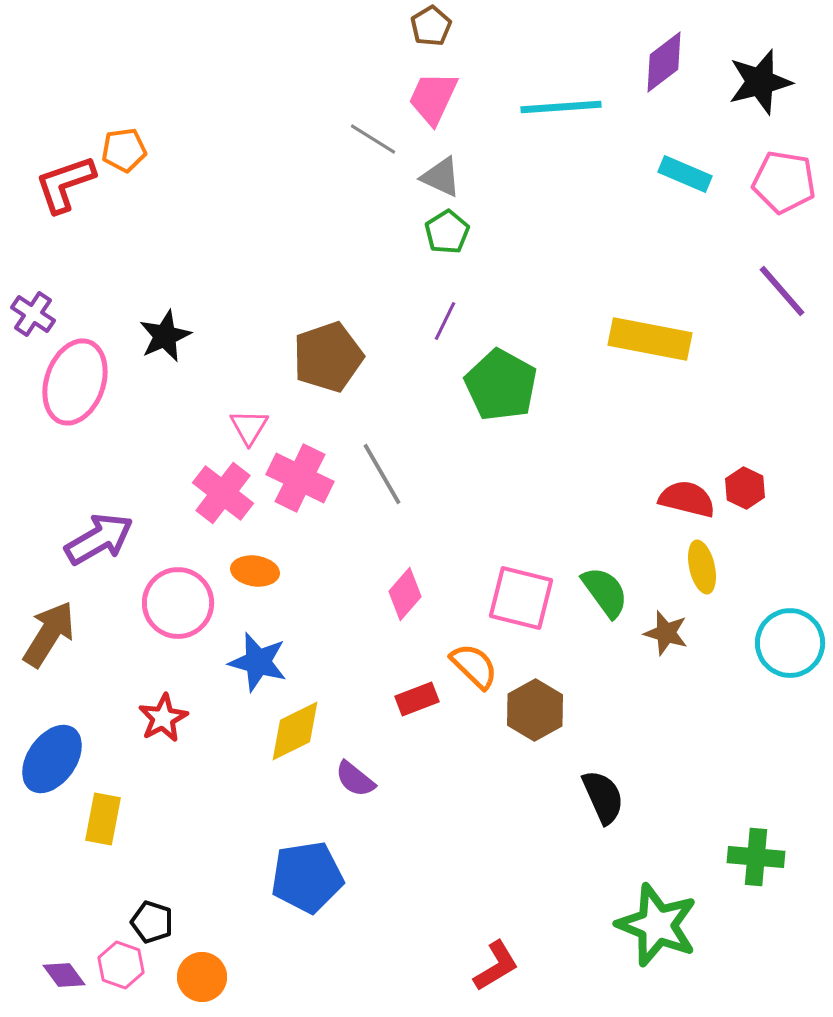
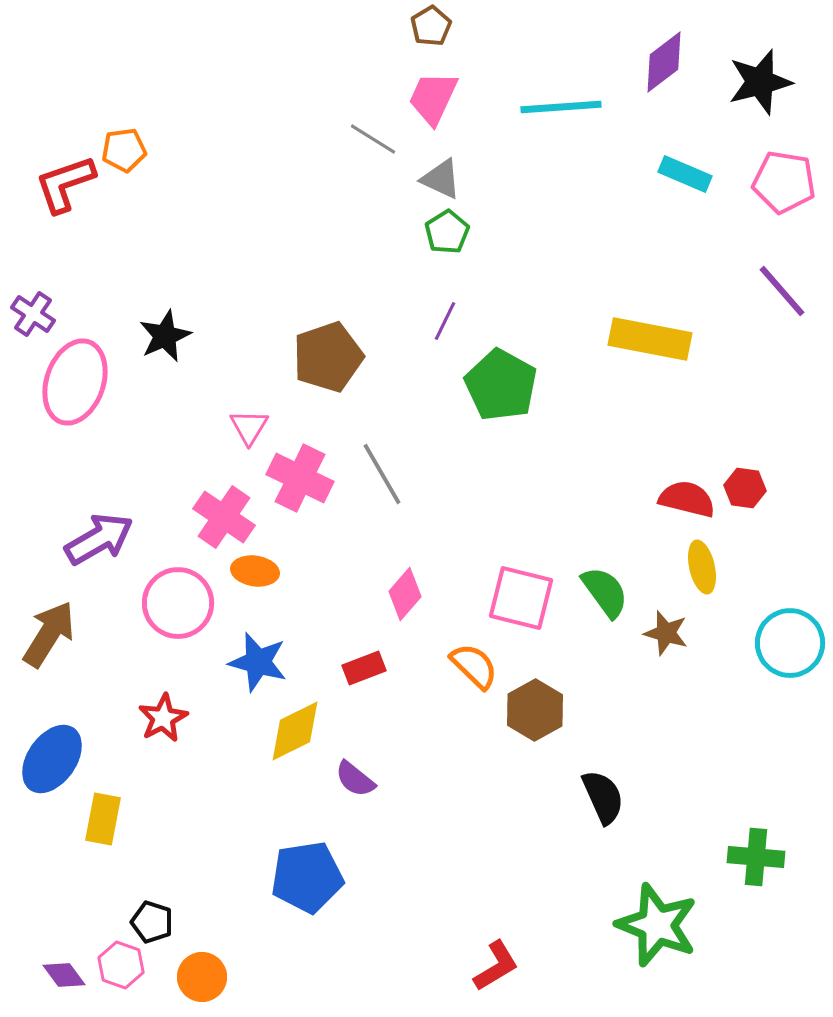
gray triangle at (441, 177): moved 2 px down
red hexagon at (745, 488): rotated 18 degrees counterclockwise
pink cross at (223, 493): moved 1 px right, 24 px down; rotated 4 degrees counterclockwise
red rectangle at (417, 699): moved 53 px left, 31 px up
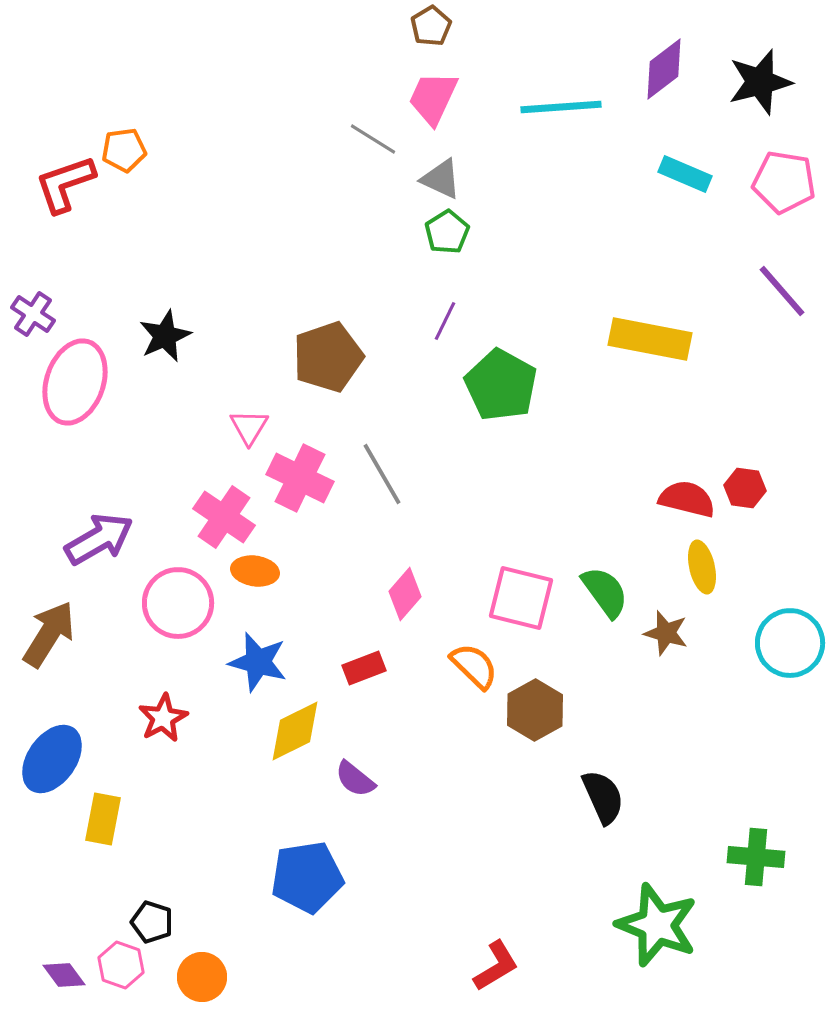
purple diamond at (664, 62): moved 7 px down
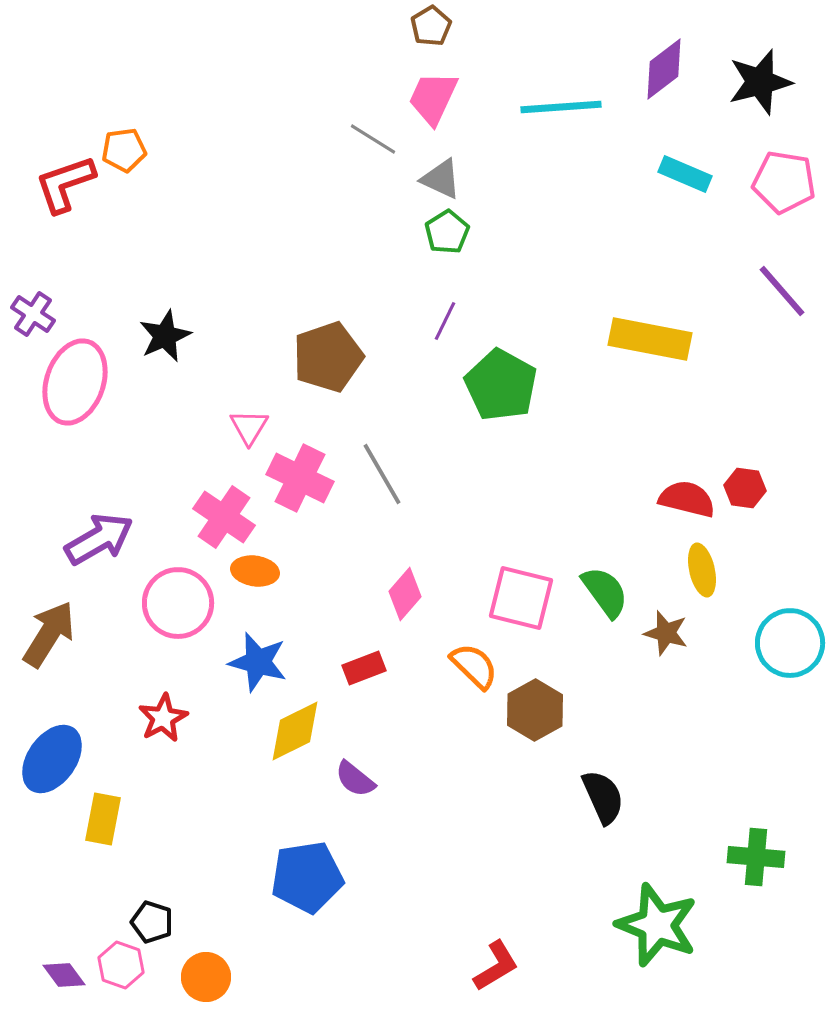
yellow ellipse at (702, 567): moved 3 px down
orange circle at (202, 977): moved 4 px right
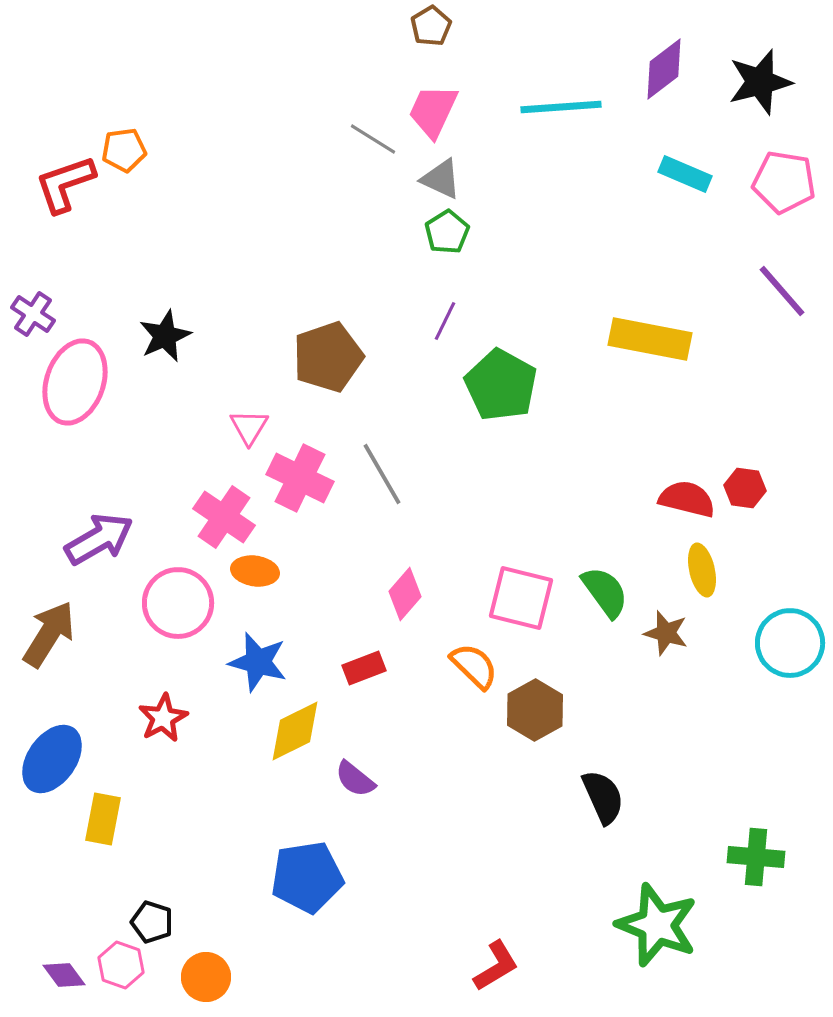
pink trapezoid at (433, 98): moved 13 px down
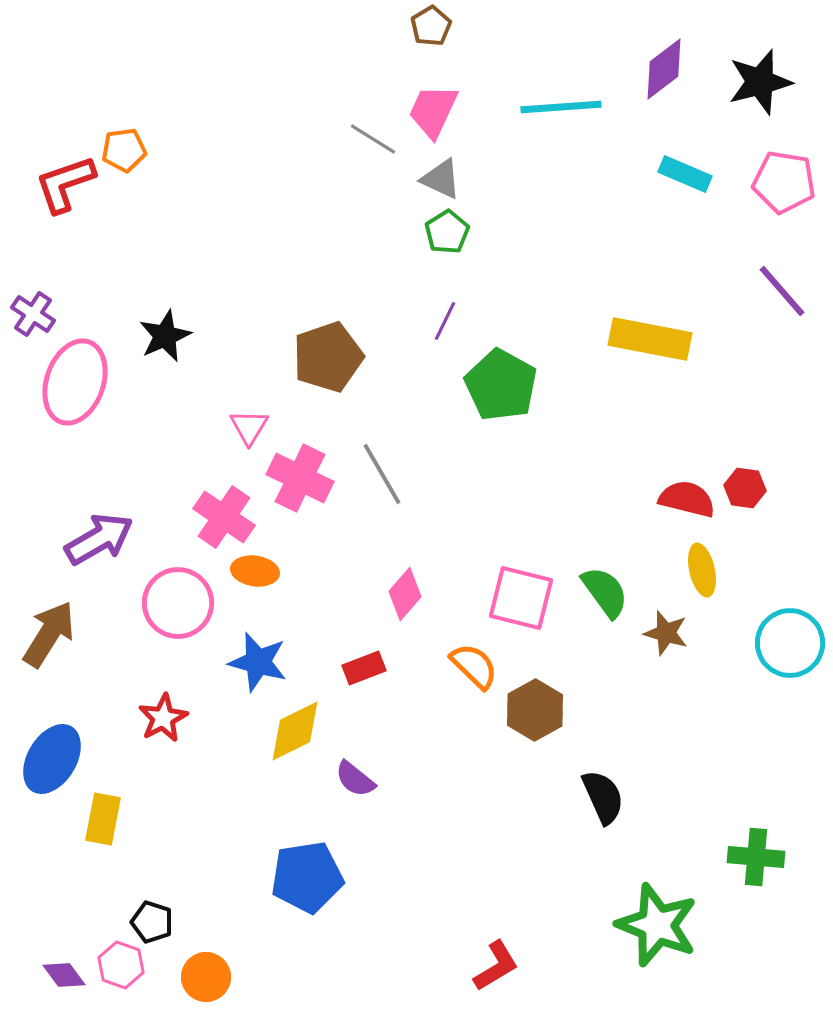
blue ellipse at (52, 759): rotated 4 degrees counterclockwise
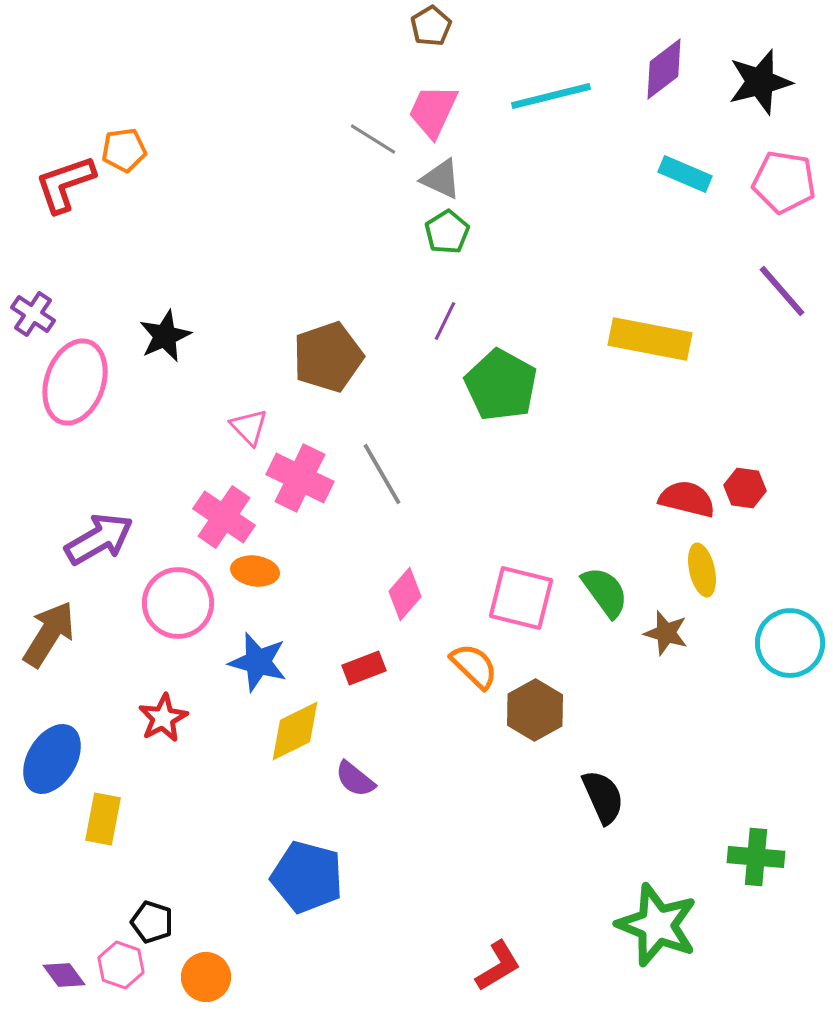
cyan line at (561, 107): moved 10 px left, 11 px up; rotated 10 degrees counterclockwise
pink triangle at (249, 427): rotated 15 degrees counterclockwise
blue pentagon at (307, 877): rotated 24 degrees clockwise
red L-shape at (496, 966): moved 2 px right
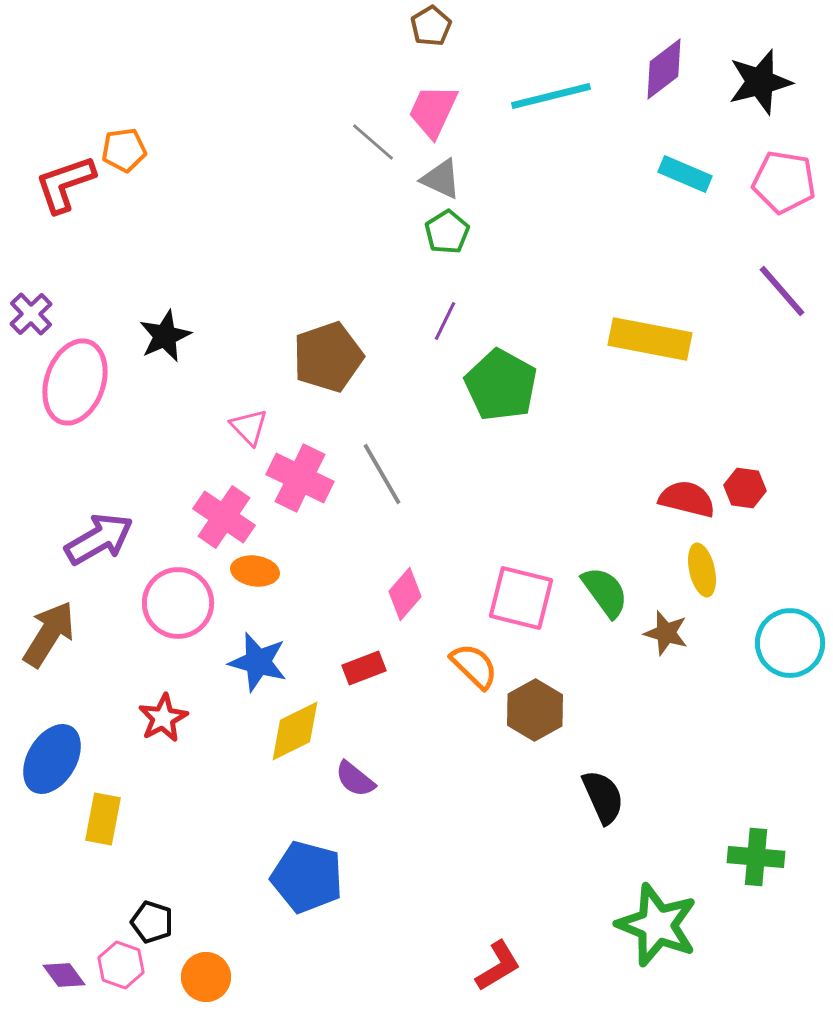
gray line at (373, 139): moved 3 px down; rotated 9 degrees clockwise
purple cross at (33, 314): moved 2 px left; rotated 12 degrees clockwise
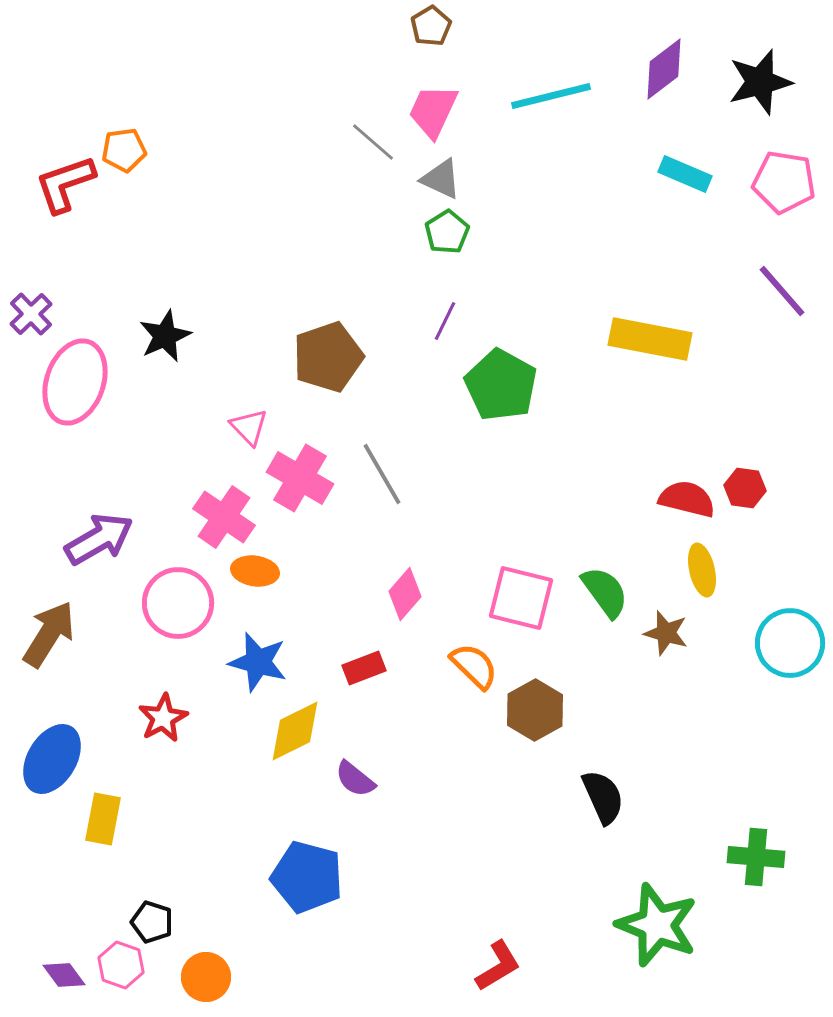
pink cross at (300, 478): rotated 4 degrees clockwise
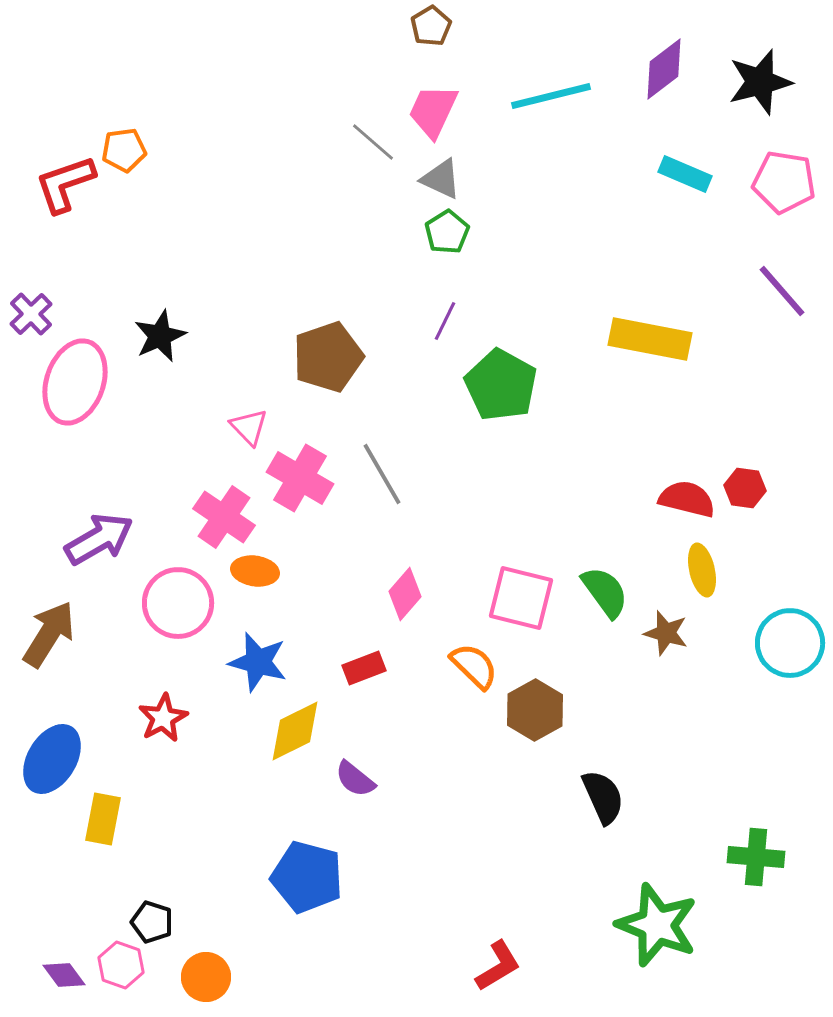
black star at (165, 336): moved 5 px left
